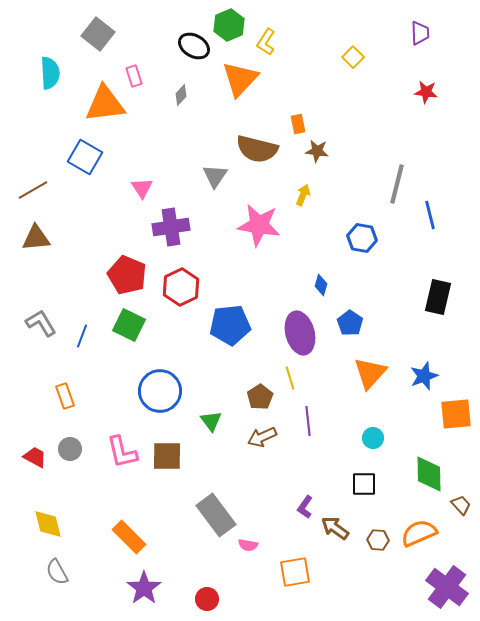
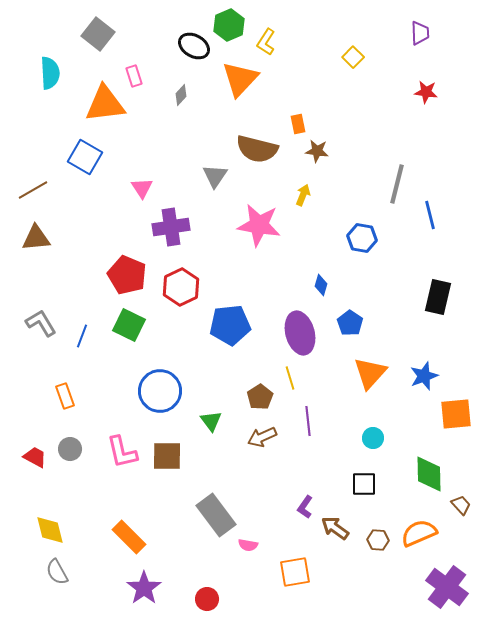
yellow diamond at (48, 524): moved 2 px right, 6 px down
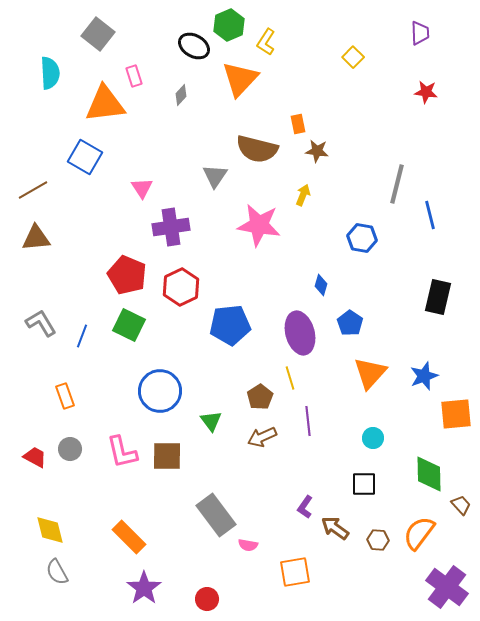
orange semicircle at (419, 533): rotated 30 degrees counterclockwise
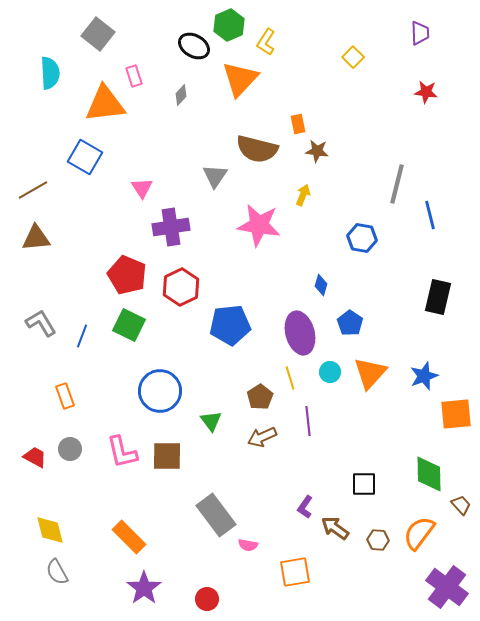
cyan circle at (373, 438): moved 43 px left, 66 px up
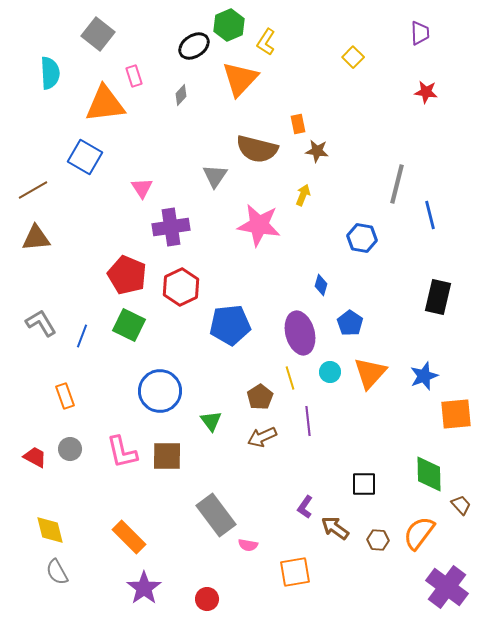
black ellipse at (194, 46): rotated 64 degrees counterclockwise
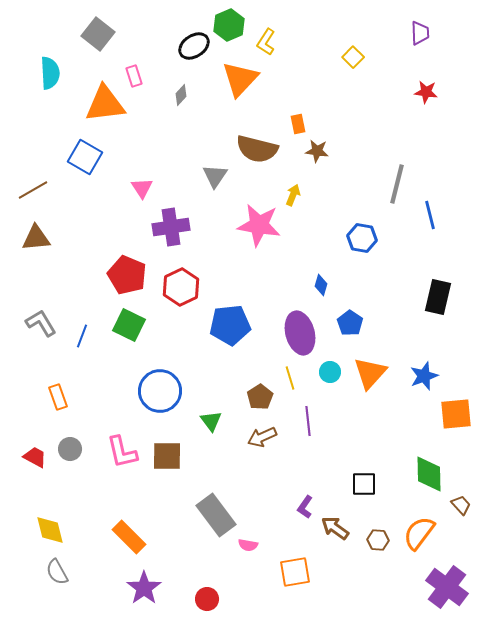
yellow arrow at (303, 195): moved 10 px left
orange rectangle at (65, 396): moved 7 px left, 1 px down
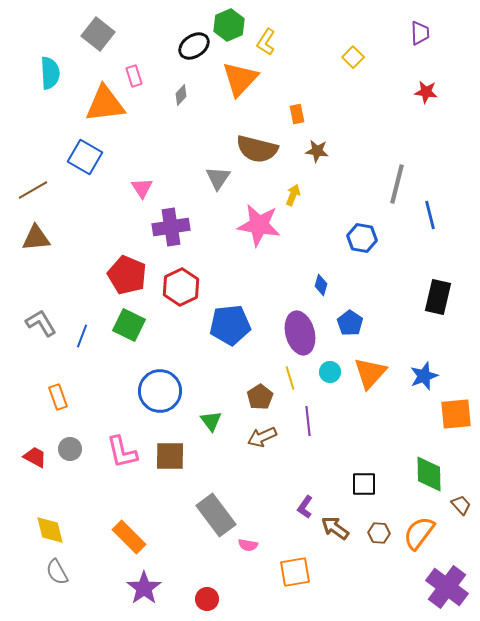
orange rectangle at (298, 124): moved 1 px left, 10 px up
gray triangle at (215, 176): moved 3 px right, 2 px down
brown square at (167, 456): moved 3 px right
brown hexagon at (378, 540): moved 1 px right, 7 px up
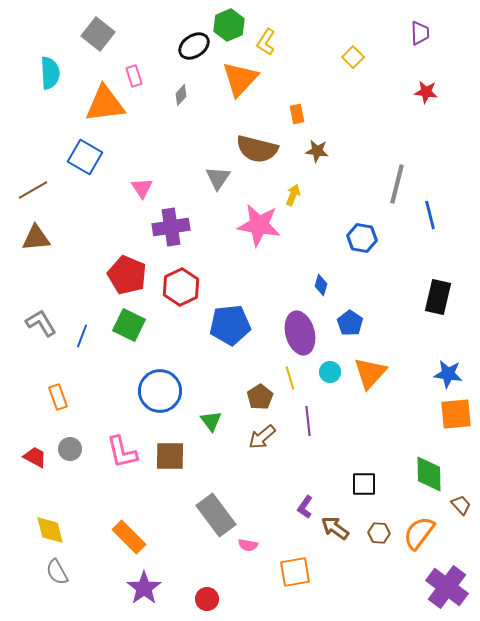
blue star at (424, 376): moved 24 px right, 2 px up; rotated 28 degrees clockwise
brown arrow at (262, 437): rotated 16 degrees counterclockwise
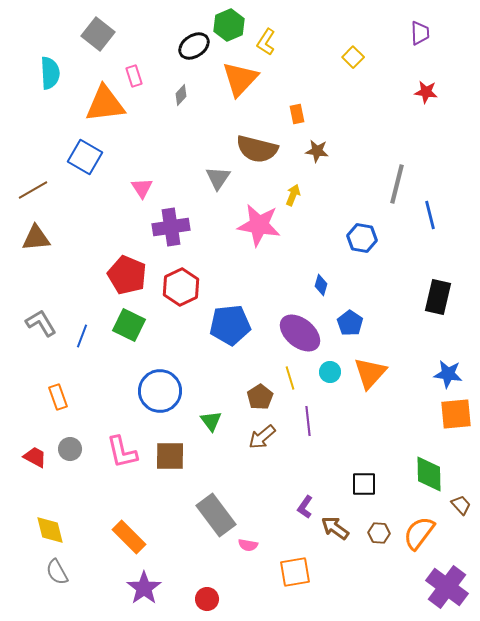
purple ellipse at (300, 333): rotated 36 degrees counterclockwise
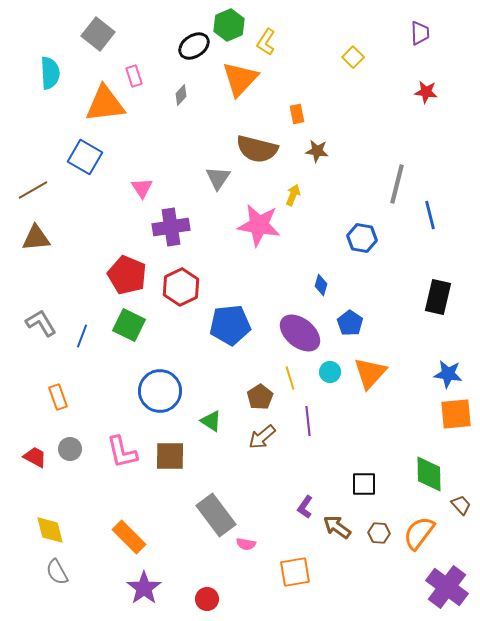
green triangle at (211, 421): rotated 20 degrees counterclockwise
brown arrow at (335, 528): moved 2 px right, 1 px up
pink semicircle at (248, 545): moved 2 px left, 1 px up
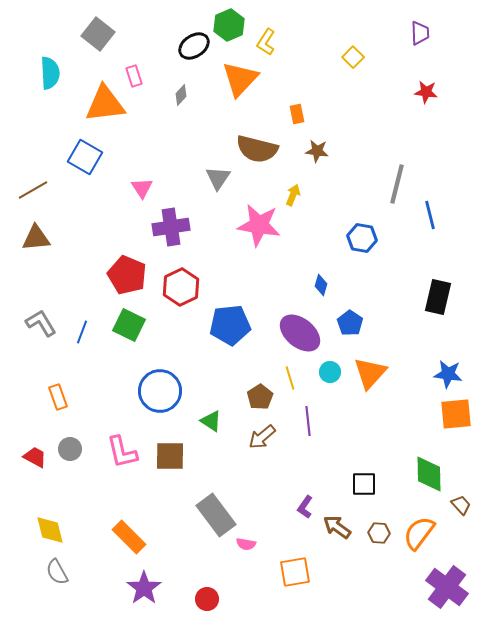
blue line at (82, 336): moved 4 px up
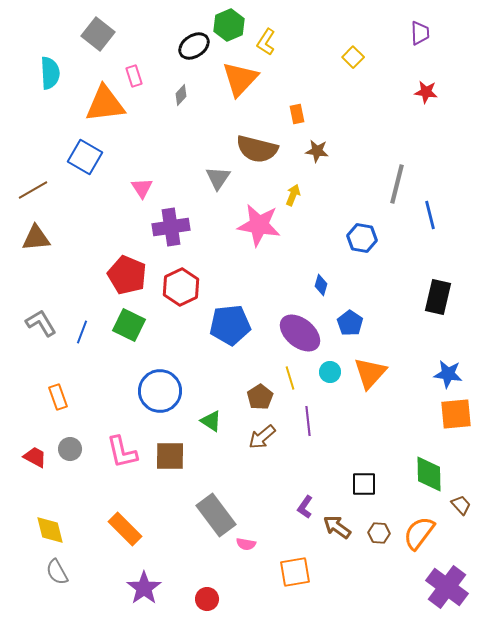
orange rectangle at (129, 537): moved 4 px left, 8 px up
